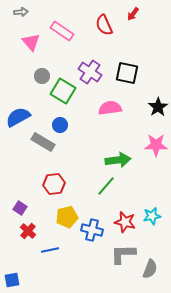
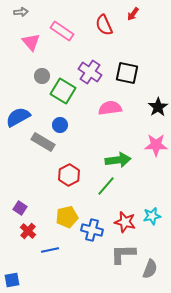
red hexagon: moved 15 px right, 9 px up; rotated 20 degrees counterclockwise
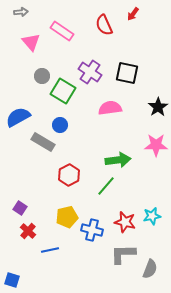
blue square: rotated 28 degrees clockwise
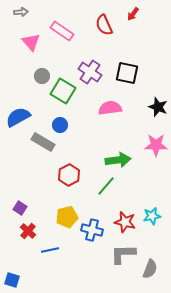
black star: rotated 18 degrees counterclockwise
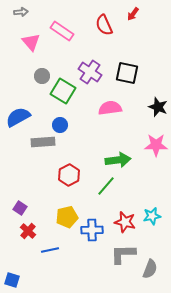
gray rectangle: rotated 35 degrees counterclockwise
blue cross: rotated 15 degrees counterclockwise
